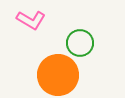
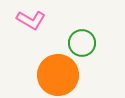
green circle: moved 2 px right
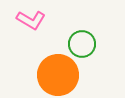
green circle: moved 1 px down
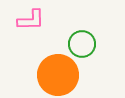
pink L-shape: rotated 32 degrees counterclockwise
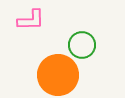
green circle: moved 1 px down
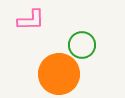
orange circle: moved 1 px right, 1 px up
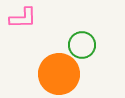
pink L-shape: moved 8 px left, 2 px up
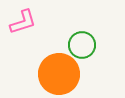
pink L-shape: moved 4 px down; rotated 16 degrees counterclockwise
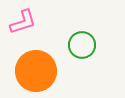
orange circle: moved 23 px left, 3 px up
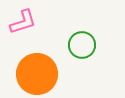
orange circle: moved 1 px right, 3 px down
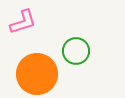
green circle: moved 6 px left, 6 px down
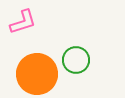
green circle: moved 9 px down
